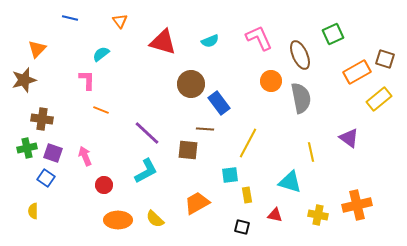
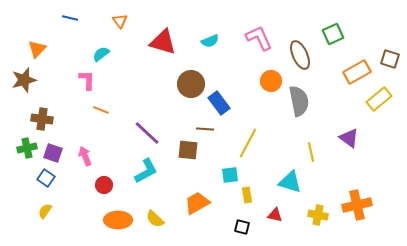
brown square at (385, 59): moved 5 px right
gray semicircle at (301, 98): moved 2 px left, 3 px down
yellow semicircle at (33, 211): moved 12 px right; rotated 35 degrees clockwise
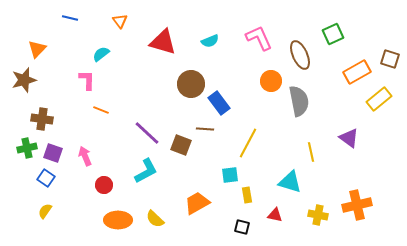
brown square at (188, 150): moved 7 px left, 5 px up; rotated 15 degrees clockwise
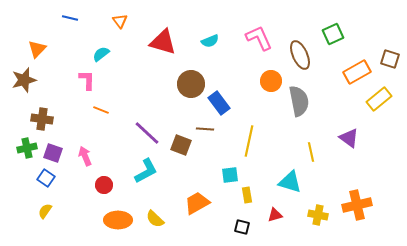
yellow line at (248, 143): moved 1 px right, 2 px up; rotated 16 degrees counterclockwise
red triangle at (275, 215): rotated 28 degrees counterclockwise
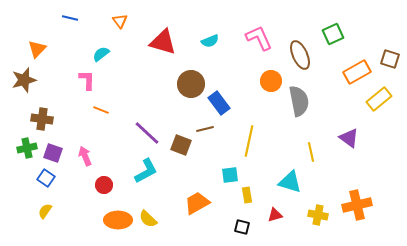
brown line at (205, 129): rotated 18 degrees counterclockwise
yellow semicircle at (155, 219): moved 7 px left
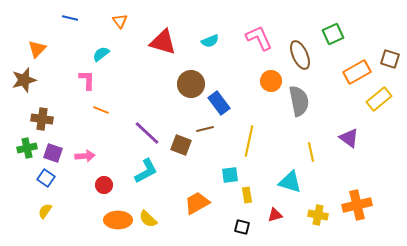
pink arrow at (85, 156): rotated 108 degrees clockwise
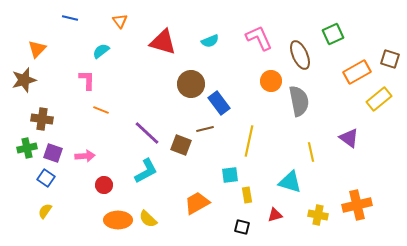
cyan semicircle at (101, 54): moved 3 px up
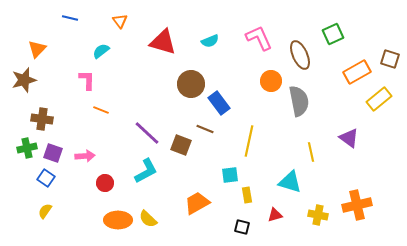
brown line at (205, 129): rotated 36 degrees clockwise
red circle at (104, 185): moved 1 px right, 2 px up
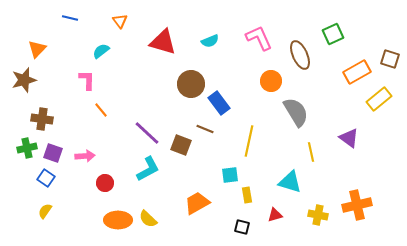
gray semicircle at (299, 101): moved 3 px left, 11 px down; rotated 20 degrees counterclockwise
orange line at (101, 110): rotated 28 degrees clockwise
cyan L-shape at (146, 171): moved 2 px right, 2 px up
